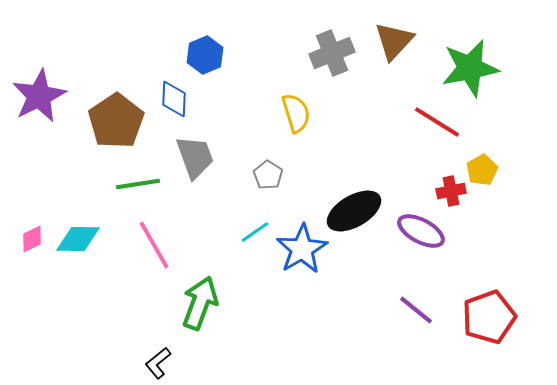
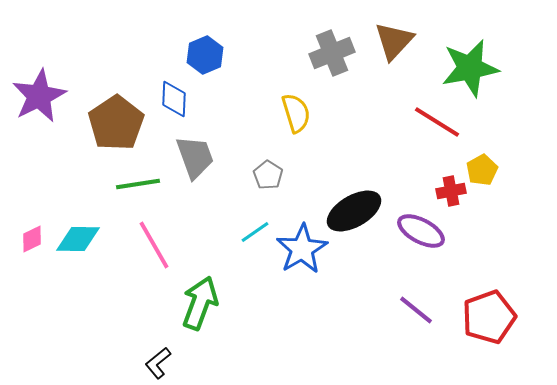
brown pentagon: moved 2 px down
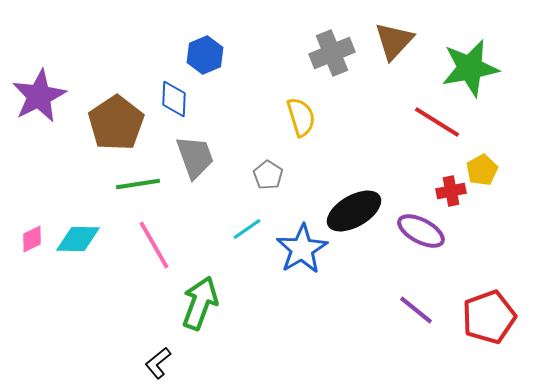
yellow semicircle: moved 5 px right, 4 px down
cyan line: moved 8 px left, 3 px up
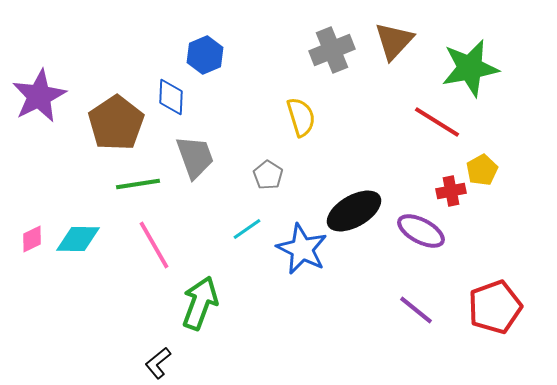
gray cross: moved 3 px up
blue diamond: moved 3 px left, 2 px up
blue star: rotated 15 degrees counterclockwise
red pentagon: moved 6 px right, 10 px up
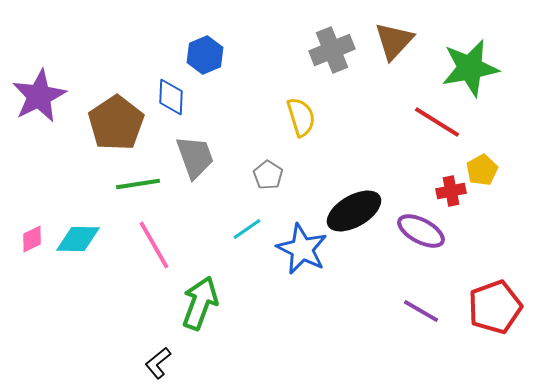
purple line: moved 5 px right, 1 px down; rotated 9 degrees counterclockwise
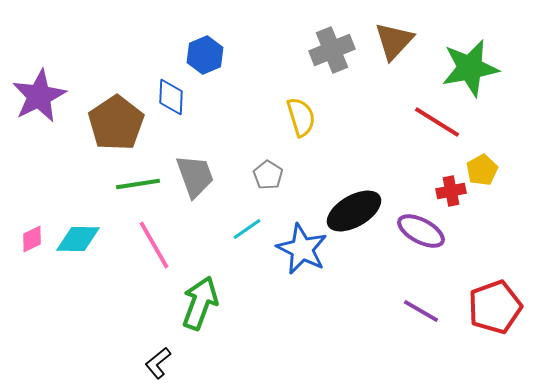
gray trapezoid: moved 19 px down
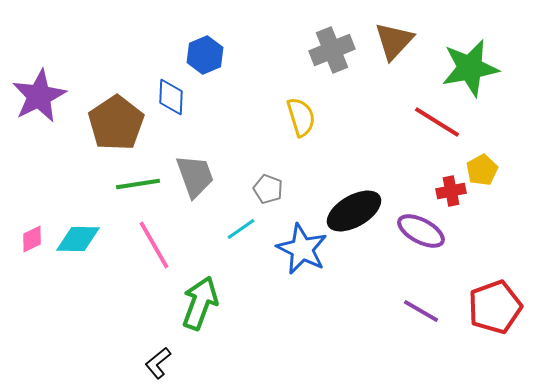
gray pentagon: moved 14 px down; rotated 12 degrees counterclockwise
cyan line: moved 6 px left
